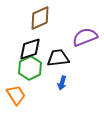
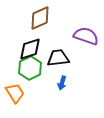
purple semicircle: moved 1 px right, 1 px up; rotated 40 degrees clockwise
orange trapezoid: moved 1 px left, 2 px up
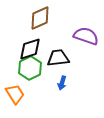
orange trapezoid: moved 1 px down
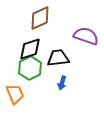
orange trapezoid: rotated 10 degrees clockwise
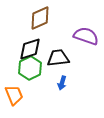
orange trapezoid: moved 1 px left, 1 px down
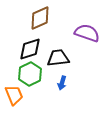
purple semicircle: moved 1 px right, 3 px up
green hexagon: moved 6 px down
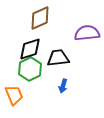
purple semicircle: rotated 25 degrees counterclockwise
green hexagon: moved 5 px up
blue arrow: moved 1 px right, 3 px down
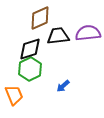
purple semicircle: moved 1 px right
black trapezoid: moved 22 px up
blue arrow: rotated 32 degrees clockwise
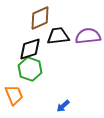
purple semicircle: moved 3 px down
green hexagon: rotated 15 degrees counterclockwise
blue arrow: moved 20 px down
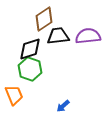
brown diamond: moved 4 px right, 1 px down; rotated 10 degrees counterclockwise
